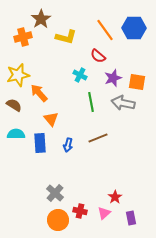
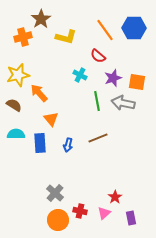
green line: moved 6 px right, 1 px up
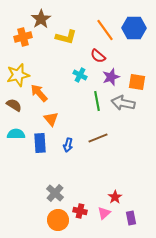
purple star: moved 2 px left, 1 px up
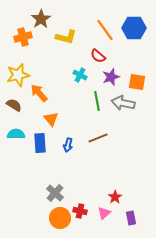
orange circle: moved 2 px right, 2 px up
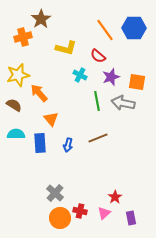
yellow L-shape: moved 11 px down
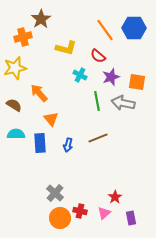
yellow star: moved 3 px left, 7 px up
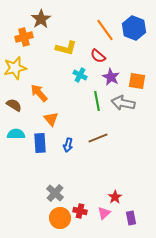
blue hexagon: rotated 20 degrees clockwise
orange cross: moved 1 px right
purple star: rotated 24 degrees counterclockwise
orange square: moved 1 px up
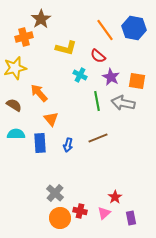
blue hexagon: rotated 10 degrees counterclockwise
